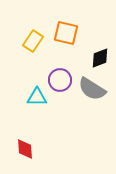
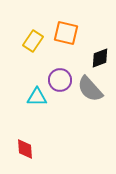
gray semicircle: moved 2 px left; rotated 16 degrees clockwise
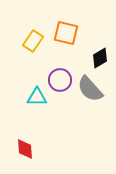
black diamond: rotated 10 degrees counterclockwise
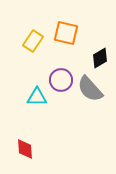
purple circle: moved 1 px right
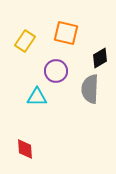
yellow rectangle: moved 8 px left
purple circle: moved 5 px left, 9 px up
gray semicircle: rotated 44 degrees clockwise
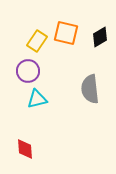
yellow rectangle: moved 12 px right
black diamond: moved 21 px up
purple circle: moved 28 px left
gray semicircle: rotated 8 degrees counterclockwise
cyan triangle: moved 2 px down; rotated 15 degrees counterclockwise
